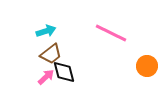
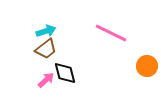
brown trapezoid: moved 5 px left, 5 px up
black diamond: moved 1 px right, 1 px down
pink arrow: moved 3 px down
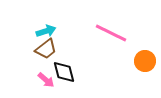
orange circle: moved 2 px left, 5 px up
black diamond: moved 1 px left, 1 px up
pink arrow: rotated 84 degrees clockwise
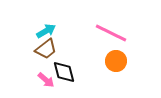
cyan arrow: rotated 12 degrees counterclockwise
orange circle: moved 29 px left
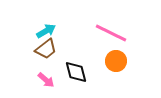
black diamond: moved 12 px right
